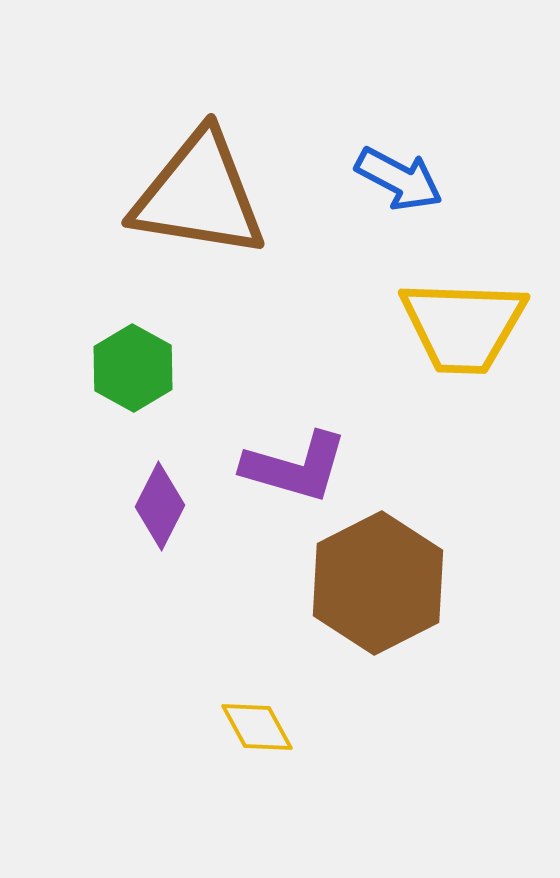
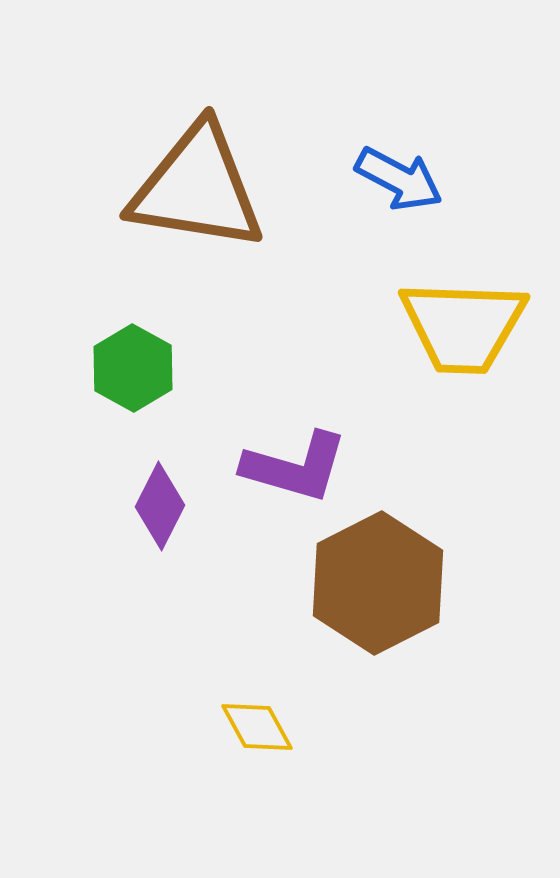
brown triangle: moved 2 px left, 7 px up
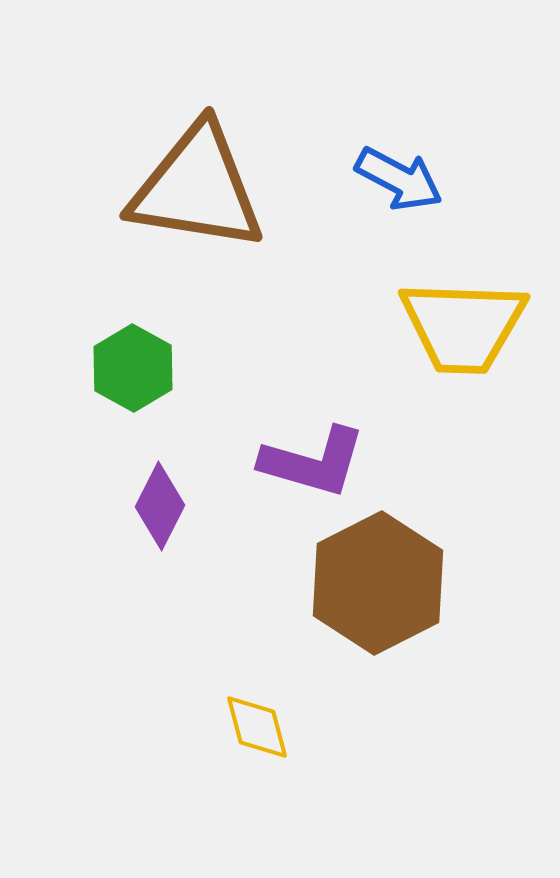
purple L-shape: moved 18 px right, 5 px up
yellow diamond: rotated 14 degrees clockwise
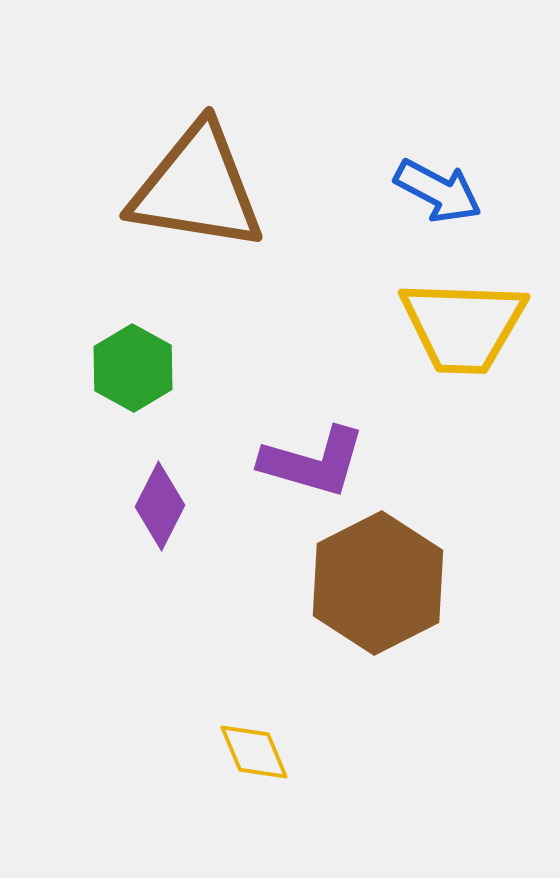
blue arrow: moved 39 px right, 12 px down
yellow diamond: moved 3 px left, 25 px down; rotated 8 degrees counterclockwise
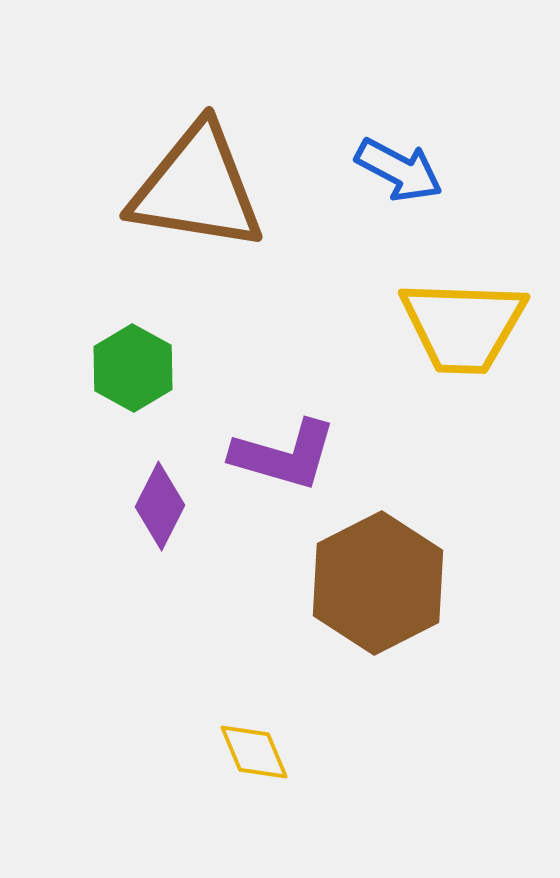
blue arrow: moved 39 px left, 21 px up
purple L-shape: moved 29 px left, 7 px up
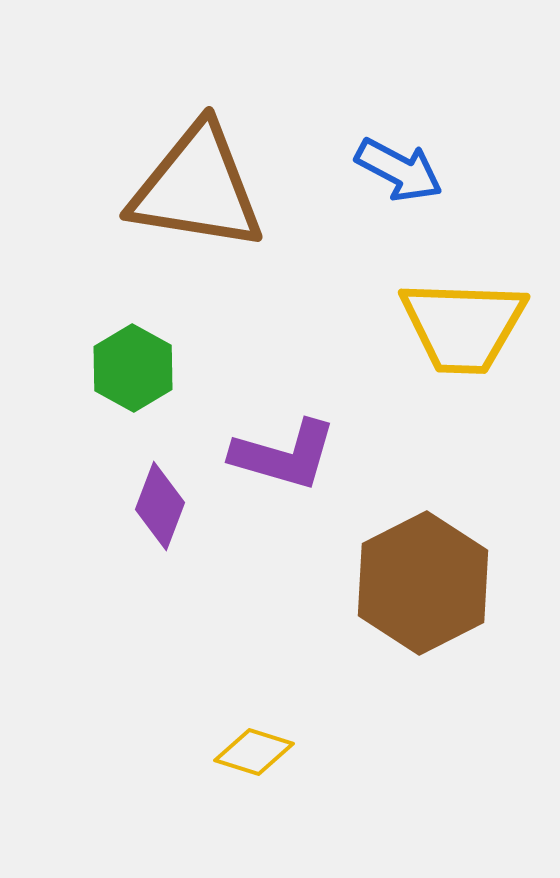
purple diamond: rotated 6 degrees counterclockwise
brown hexagon: moved 45 px right
yellow diamond: rotated 50 degrees counterclockwise
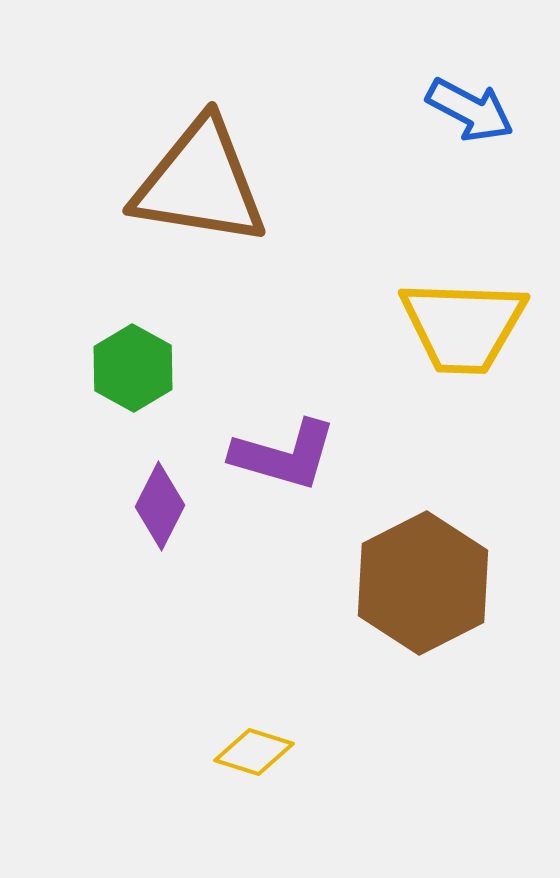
blue arrow: moved 71 px right, 60 px up
brown triangle: moved 3 px right, 5 px up
purple diamond: rotated 6 degrees clockwise
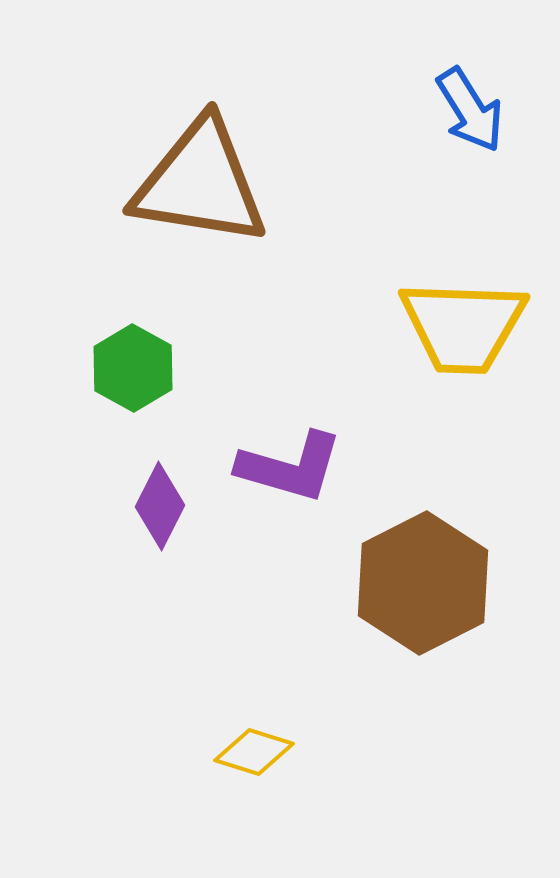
blue arrow: rotated 30 degrees clockwise
purple L-shape: moved 6 px right, 12 px down
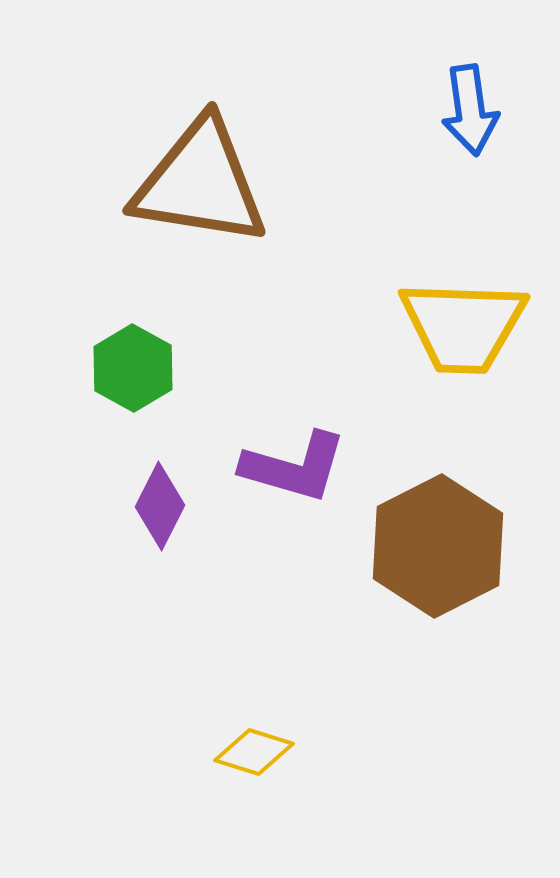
blue arrow: rotated 24 degrees clockwise
purple L-shape: moved 4 px right
brown hexagon: moved 15 px right, 37 px up
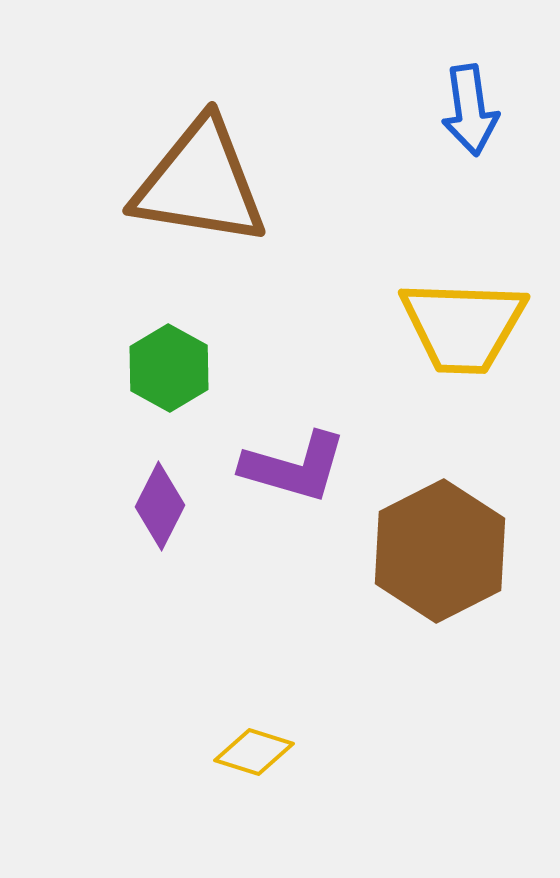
green hexagon: moved 36 px right
brown hexagon: moved 2 px right, 5 px down
